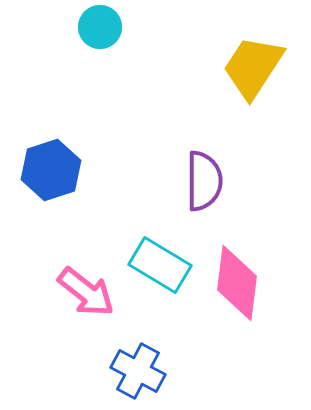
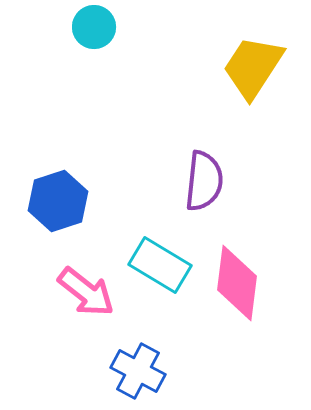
cyan circle: moved 6 px left
blue hexagon: moved 7 px right, 31 px down
purple semicircle: rotated 6 degrees clockwise
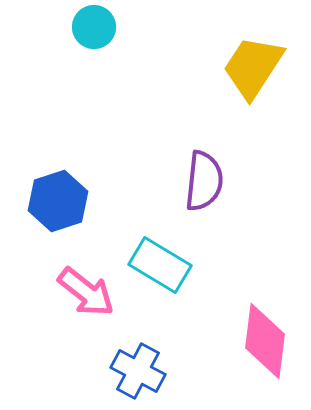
pink diamond: moved 28 px right, 58 px down
